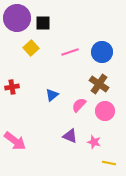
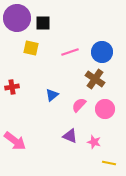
yellow square: rotated 35 degrees counterclockwise
brown cross: moved 4 px left, 5 px up
pink circle: moved 2 px up
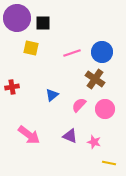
pink line: moved 2 px right, 1 px down
pink arrow: moved 14 px right, 6 px up
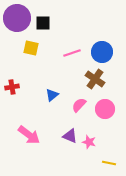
pink star: moved 5 px left
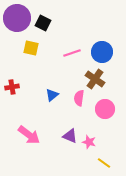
black square: rotated 28 degrees clockwise
pink semicircle: moved 7 px up; rotated 35 degrees counterclockwise
yellow line: moved 5 px left; rotated 24 degrees clockwise
